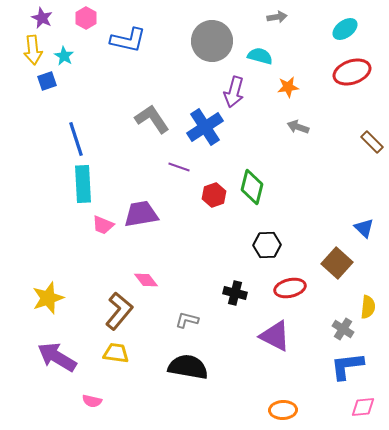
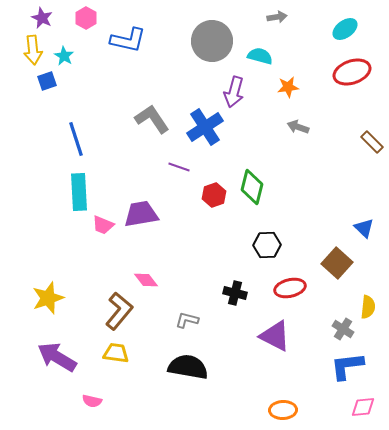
cyan rectangle at (83, 184): moved 4 px left, 8 px down
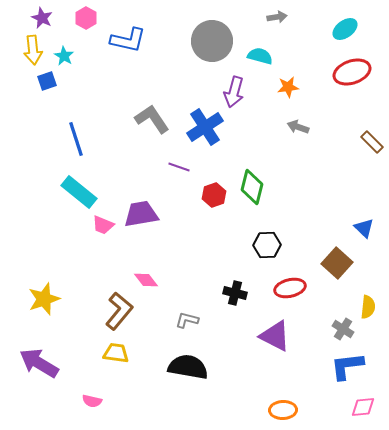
cyan rectangle at (79, 192): rotated 48 degrees counterclockwise
yellow star at (48, 298): moved 4 px left, 1 px down
purple arrow at (57, 357): moved 18 px left, 6 px down
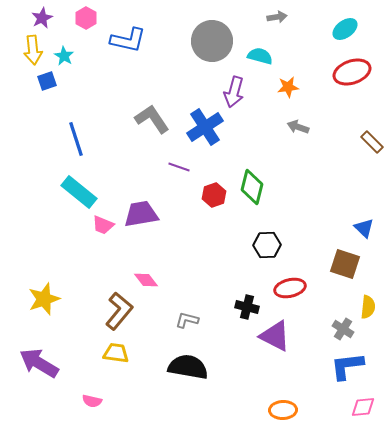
purple star at (42, 18): rotated 20 degrees clockwise
brown square at (337, 263): moved 8 px right, 1 px down; rotated 24 degrees counterclockwise
black cross at (235, 293): moved 12 px right, 14 px down
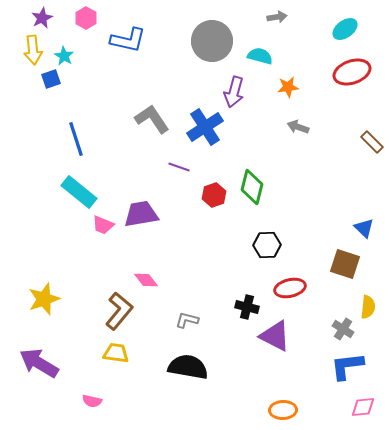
blue square at (47, 81): moved 4 px right, 2 px up
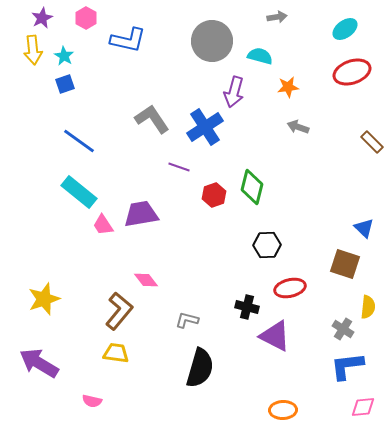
blue square at (51, 79): moved 14 px right, 5 px down
blue line at (76, 139): moved 3 px right, 2 px down; rotated 36 degrees counterclockwise
pink trapezoid at (103, 225): rotated 35 degrees clockwise
black semicircle at (188, 367): moved 12 px right, 1 px down; rotated 96 degrees clockwise
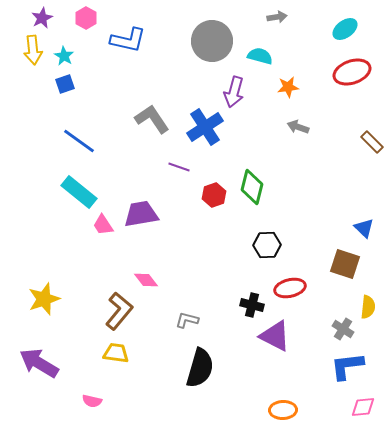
black cross at (247, 307): moved 5 px right, 2 px up
